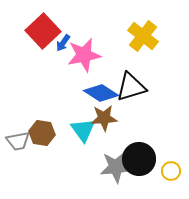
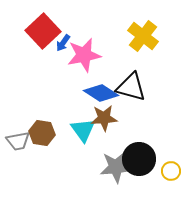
black triangle: rotated 32 degrees clockwise
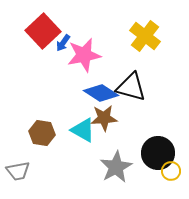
yellow cross: moved 2 px right
cyan triangle: rotated 24 degrees counterclockwise
gray trapezoid: moved 30 px down
black circle: moved 19 px right, 6 px up
gray star: rotated 24 degrees counterclockwise
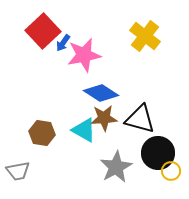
black triangle: moved 9 px right, 32 px down
cyan triangle: moved 1 px right
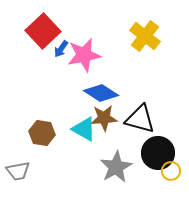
blue arrow: moved 2 px left, 6 px down
cyan triangle: moved 1 px up
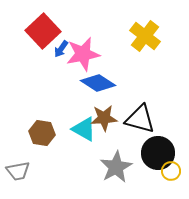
pink star: moved 1 px left, 1 px up
blue diamond: moved 3 px left, 10 px up
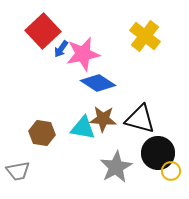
brown star: moved 1 px left, 1 px down; rotated 8 degrees clockwise
cyan triangle: moved 1 px left, 1 px up; rotated 20 degrees counterclockwise
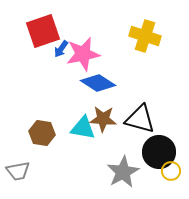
red square: rotated 24 degrees clockwise
yellow cross: rotated 20 degrees counterclockwise
black circle: moved 1 px right, 1 px up
gray star: moved 7 px right, 5 px down
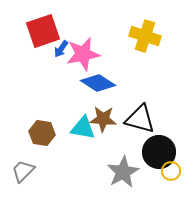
gray trapezoid: moved 5 px right; rotated 145 degrees clockwise
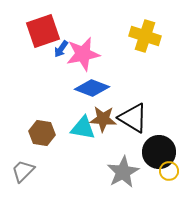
blue diamond: moved 6 px left, 5 px down; rotated 12 degrees counterclockwise
black triangle: moved 7 px left, 1 px up; rotated 16 degrees clockwise
yellow circle: moved 2 px left
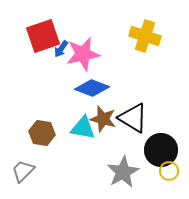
red square: moved 5 px down
brown star: rotated 12 degrees clockwise
black circle: moved 2 px right, 2 px up
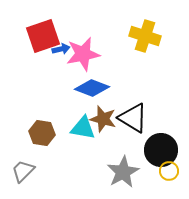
blue arrow: rotated 138 degrees counterclockwise
